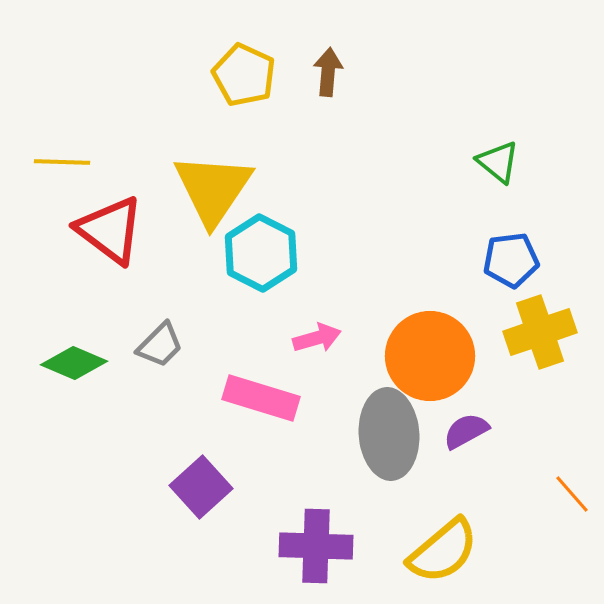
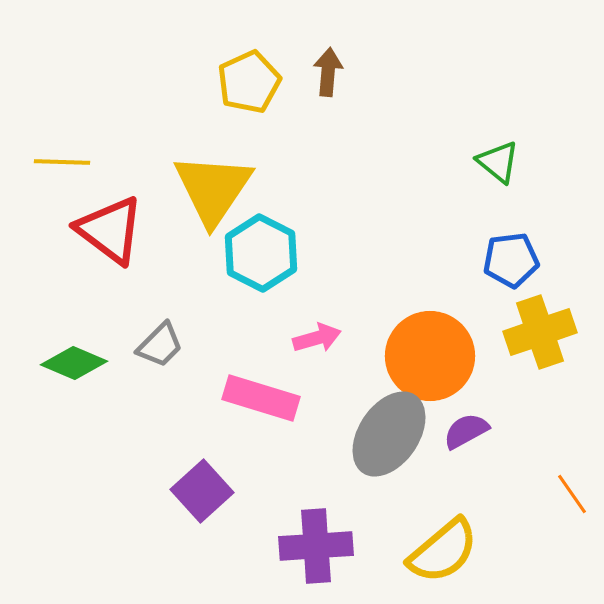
yellow pentagon: moved 5 px right, 7 px down; rotated 22 degrees clockwise
gray ellipse: rotated 38 degrees clockwise
purple square: moved 1 px right, 4 px down
orange line: rotated 6 degrees clockwise
purple cross: rotated 6 degrees counterclockwise
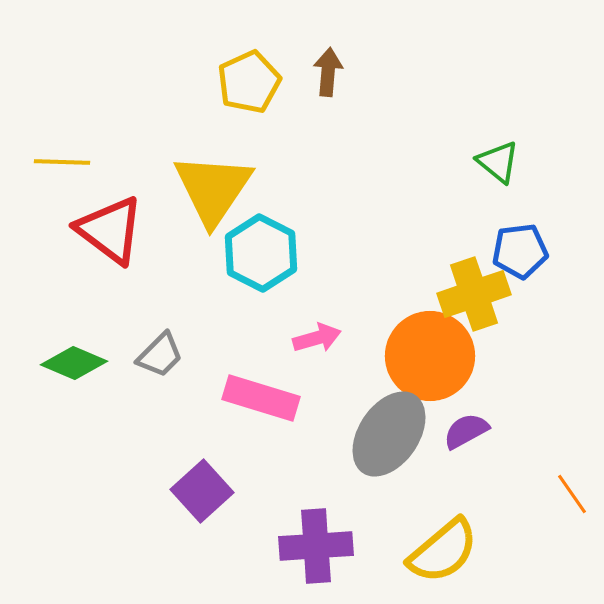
blue pentagon: moved 9 px right, 9 px up
yellow cross: moved 66 px left, 38 px up
gray trapezoid: moved 10 px down
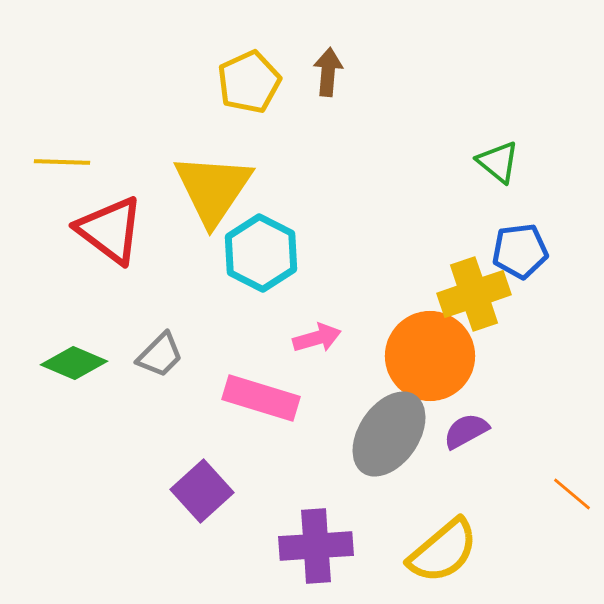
orange line: rotated 15 degrees counterclockwise
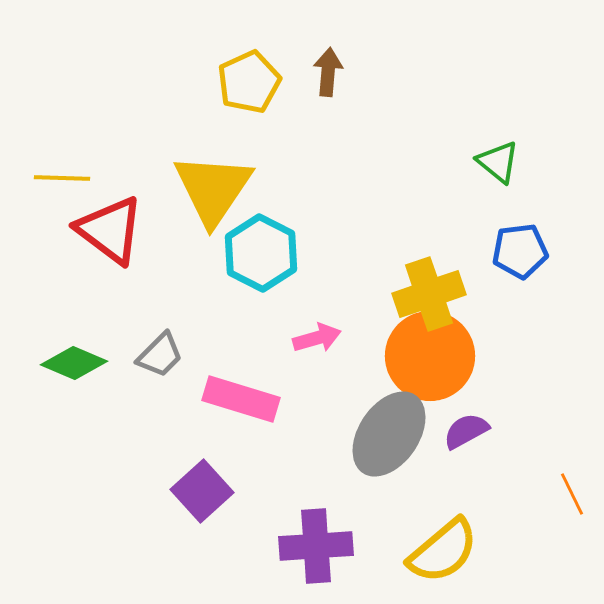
yellow line: moved 16 px down
yellow cross: moved 45 px left
pink rectangle: moved 20 px left, 1 px down
orange line: rotated 24 degrees clockwise
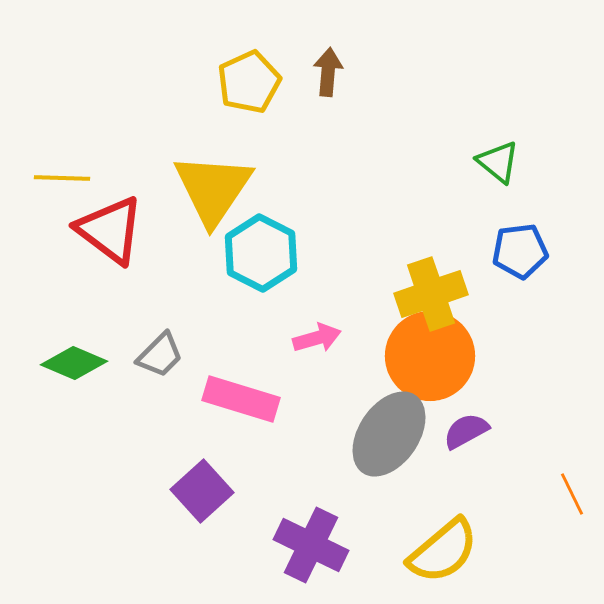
yellow cross: moved 2 px right
purple cross: moved 5 px left, 1 px up; rotated 30 degrees clockwise
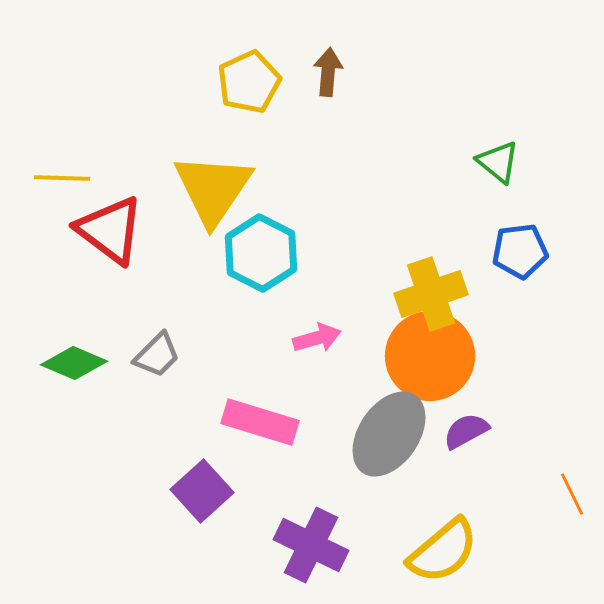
gray trapezoid: moved 3 px left
pink rectangle: moved 19 px right, 23 px down
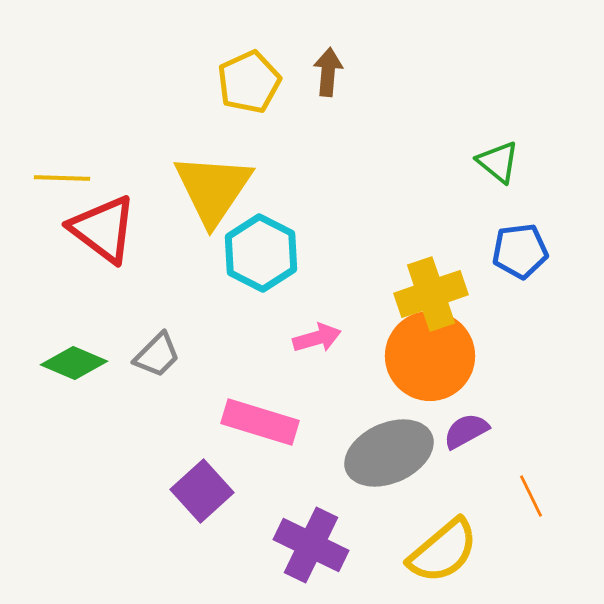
red triangle: moved 7 px left, 1 px up
gray ellipse: moved 19 px down; rotated 32 degrees clockwise
orange line: moved 41 px left, 2 px down
